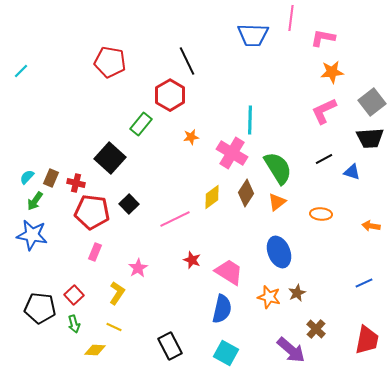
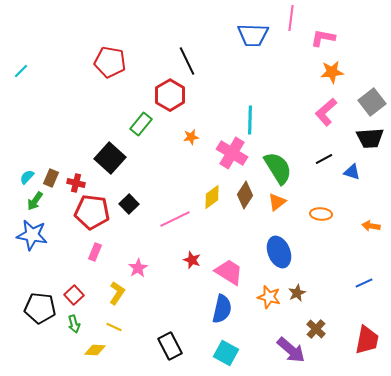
pink L-shape at (324, 111): moved 2 px right, 1 px down; rotated 16 degrees counterclockwise
brown diamond at (246, 193): moved 1 px left, 2 px down
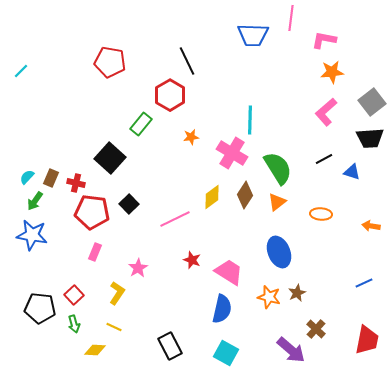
pink L-shape at (323, 38): moved 1 px right, 2 px down
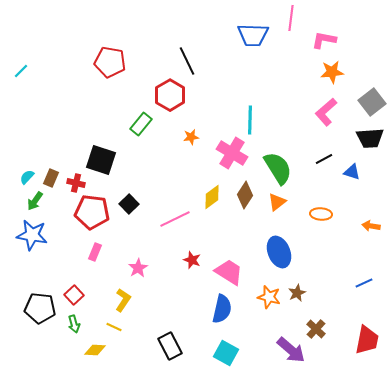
black square at (110, 158): moved 9 px left, 2 px down; rotated 24 degrees counterclockwise
yellow L-shape at (117, 293): moved 6 px right, 7 px down
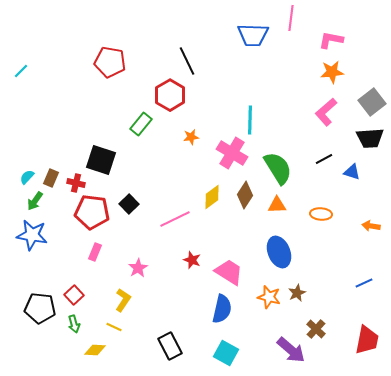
pink L-shape at (324, 40): moved 7 px right
orange triangle at (277, 202): moved 3 px down; rotated 36 degrees clockwise
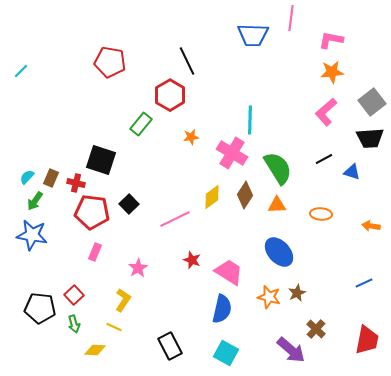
blue ellipse at (279, 252): rotated 20 degrees counterclockwise
